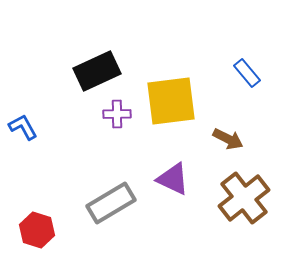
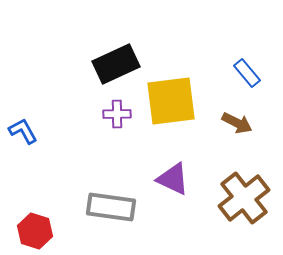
black rectangle: moved 19 px right, 7 px up
blue L-shape: moved 4 px down
brown arrow: moved 9 px right, 16 px up
gray rectangle: moved 4 px down; rotated 39 degrees clockwise
red hexagon: moved 2 px left, 1 px down
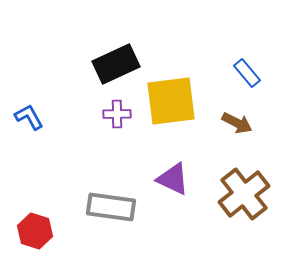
blue L-shape: moved 6 px right, 14 px up
brown cross: moved 4 px up
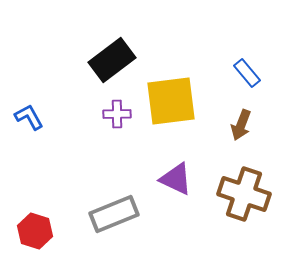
black rectangle: moved 4 px left, 4 px up; rotated 12 degrees counterclockwise
brown arrow: moved 4 px right, 2 px down; rotated 84 degrees clockwise
purple triangle: moved 3 px right
brown cross: rotated 33 degrees counterclockwise
gray rectangle: moved 3 px right, 7 px down; rotated 30 degrees counterclockwise
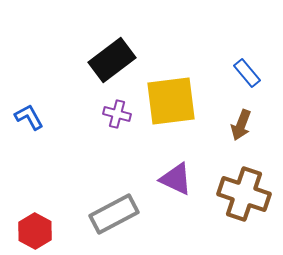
purple cross: rotated 16 degrees clockwise
gray rectangle: rotated 6 degrees counterclockwise
red hexagon: rotated 12 degrees clockwise
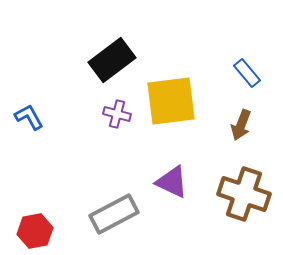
purple triangle: moved 4 px left, 3 px down
red hexagon: rotated 20 degrees clockwise
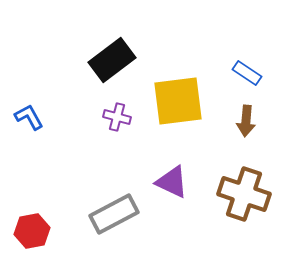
blue rectangle: rotated 16 degrees counterclockwise
yellow square: moved 7 px right
purple cross: moved 3 px down
brown arrow: moved 5 px right, 4 px up; rotated 16 degrees counterclockwise
red hexagon: moved 3 px left
